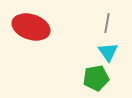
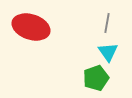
green pentagon: rotated 10 degrees counterclockwise
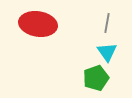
red ellipse: moved 7 px right, 3 px up; rotated 9 degrees counterclockwise
cyan triangle: moved 1 px left
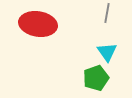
gray line: moved 10 px up
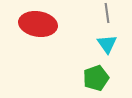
gray line: rotated 18 degrees counterclockwise
cyan triangle: moved 8 px up
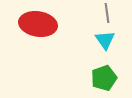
cyan triangle: moved 2 px left, 4 px up
green pentagon: moved 8 px right
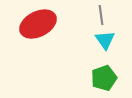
gray line: moved 6 px left, 2 px down
red ellipse: rotated 36 degrees counterclockwise
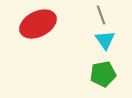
gray line: rotated 12 degrees counterclockwise
green pentagon: moved 1 px left, 4 px up; rotated 10 degrees clockwise
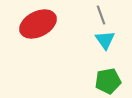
green pentagon: moved 5 px right, 7 px down
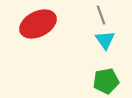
green pentagon: moved 2 px left
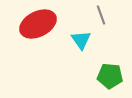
cyan triangle: moved 24 px left
green pentagon: moved 4 px right, 5 px up; rotated 15 degrees clockwise
